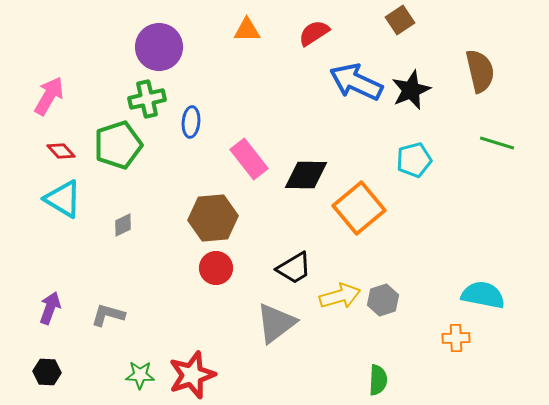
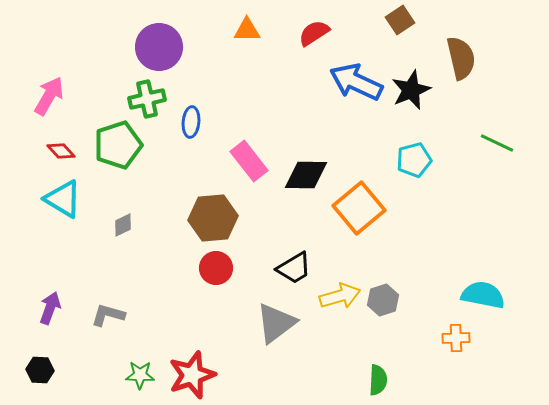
brown semicircle: moved 19 px left, 13 px up
green line: rotated 8 degrees clockwise
pink rectangle: moved 2 px down
black hexagon: moved 7 px left, 2 px up
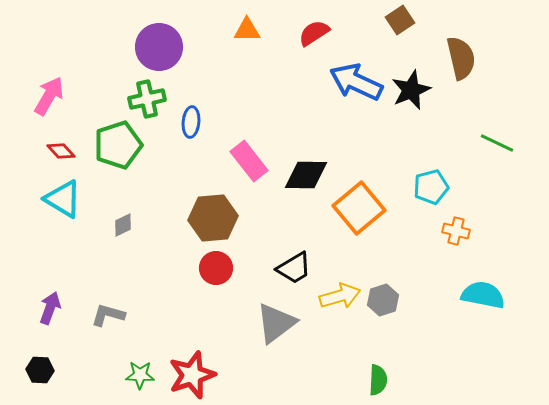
cyan pentagon: moved 17 px right, 27 px down
orange cross: moved 107 px up; rotated 16 degrees clockwise
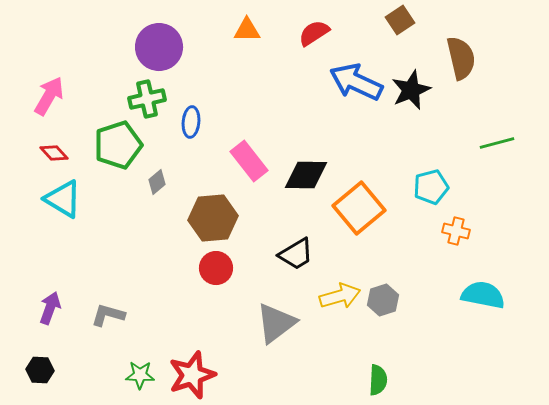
green line: rotated 40 degrees counterclockwise
red diamond: moved 7 px left, 2 px down
gray diamond: moved 34 px right, 43 px up; rotated 15 degrees counterclockwise
black trapezoid: moved 2 px right, 14 px up
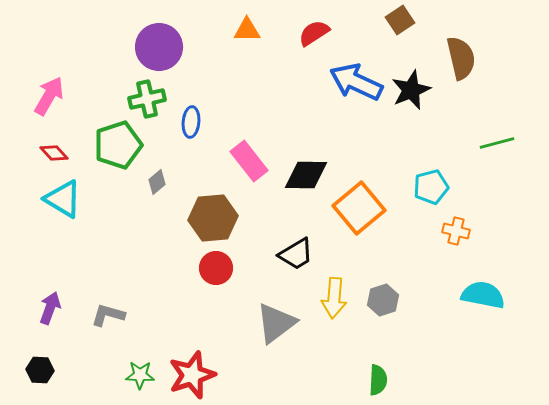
yellow arrow: moved 6 px left, 2 px down; rotated 111 degrees clockwise
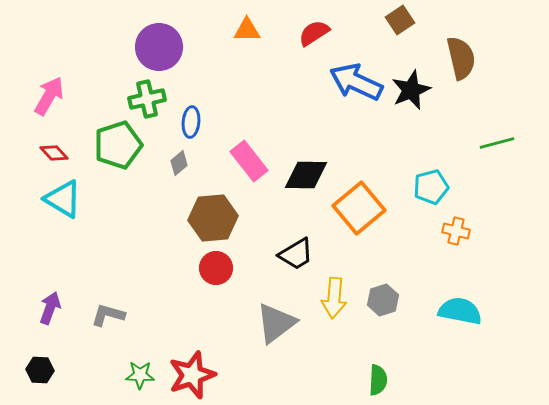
gray diamond: moved 22 px right, 19 px up
cyan semicircle: moved 23 px left, 16 px down
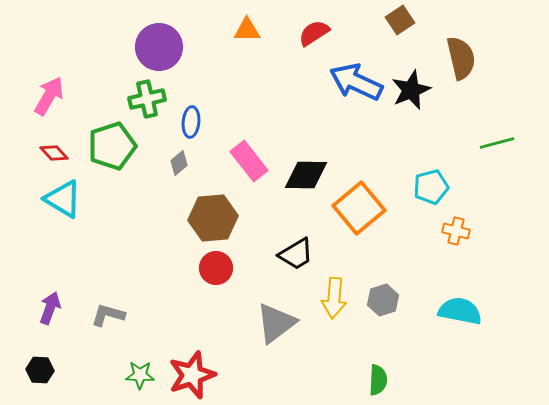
green pentagon: moved 6 px left, 1 px down
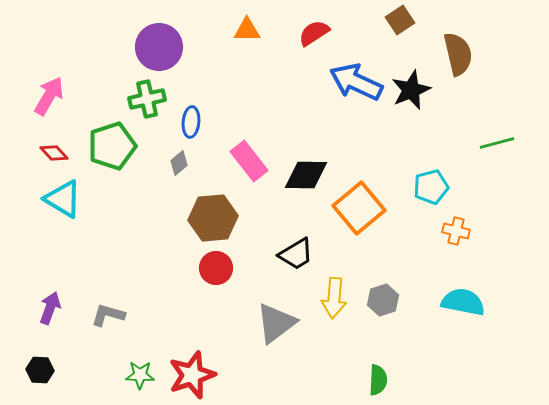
brown semicircle: moved 3 px left, 4 px up
cyan semicircle: moved 3 px right, 9 px up
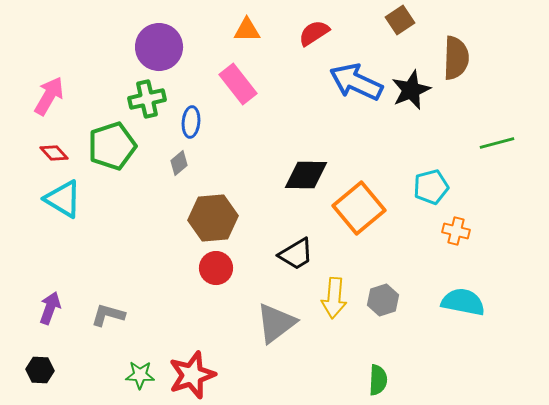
brown semicircle: moved 2 px left, 4 px down; rotated 15 degrees clockwise
pink rectangle: moved 11 px left, 77 px up
